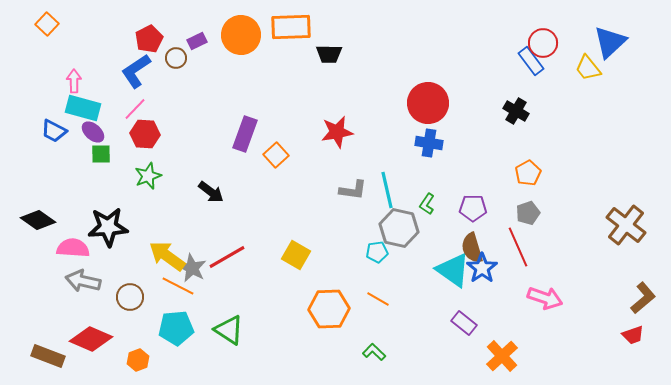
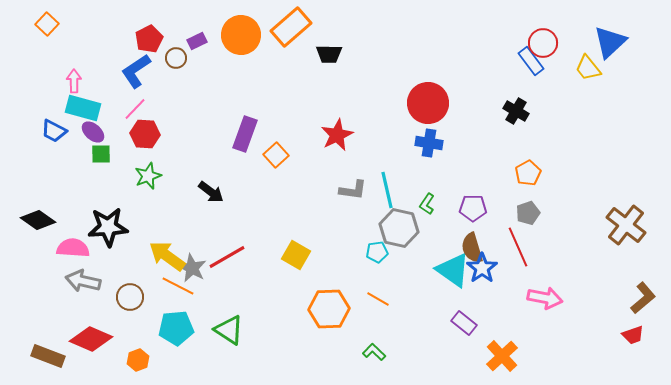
orange rectangle at (291, 27): rotated 39 degrees counterclockwise
red star at (337, 132): moved 3 px down; rotated 16 degrees counterclockwise
pink arrow at (545, 298): rotated 8 degrees counterclockwise
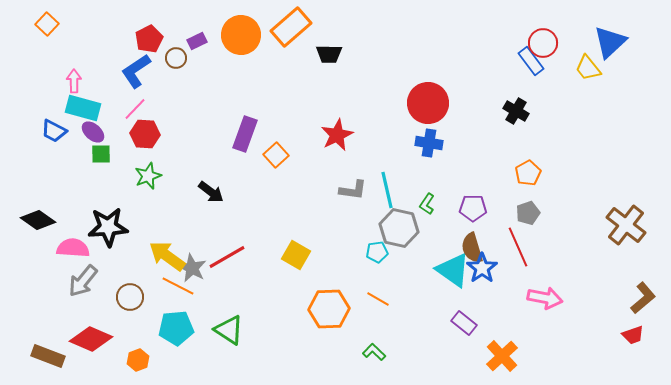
gray arrow at (83, 281): rotated 64 degrees counterclockwise
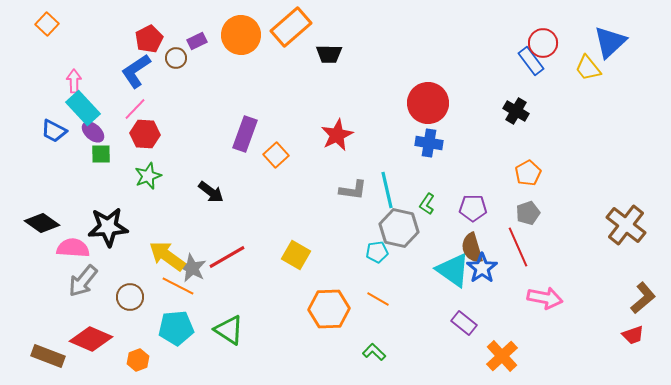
cyan rectangle at (83, 108): rotated 32 degrees clockwise
black diamond at (38, 220): moved 4 px right, 3 px down
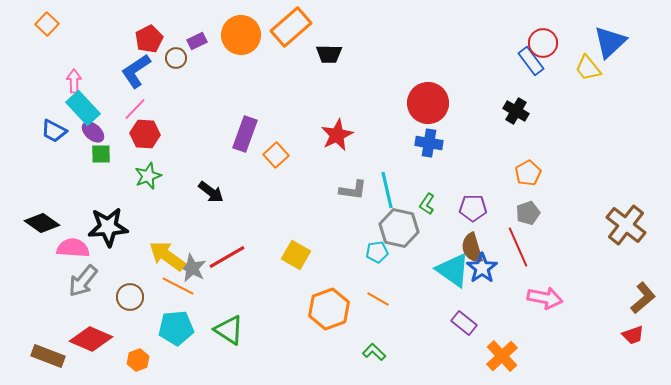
orange hexagon at (329, 309): rotated 18 degrees counterclockwise
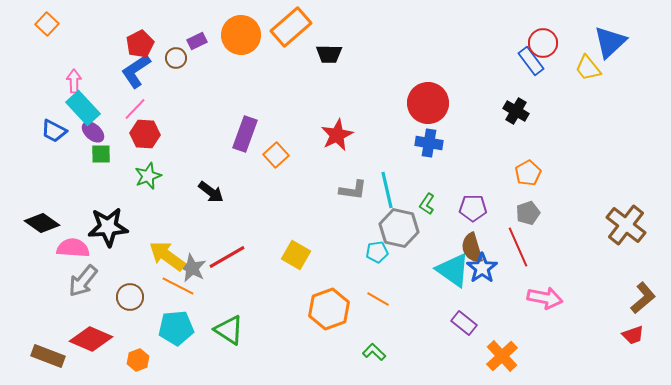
red pentagon at (149, 39): moved 9 px left, 5 px down
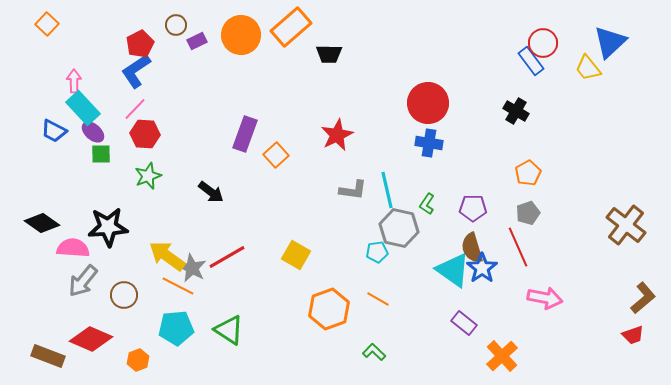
brown circle at (176, 58): moved 33 px up
brown circle at (130, 297): moved 6 px left, 2 px up
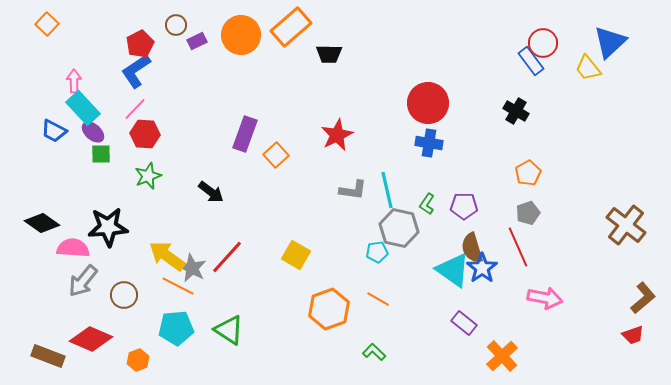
purple pentagon at (473, 208): moved 9 px left, 2 px up
red line at (227, 257): rotated 18 degrees counterclockwise
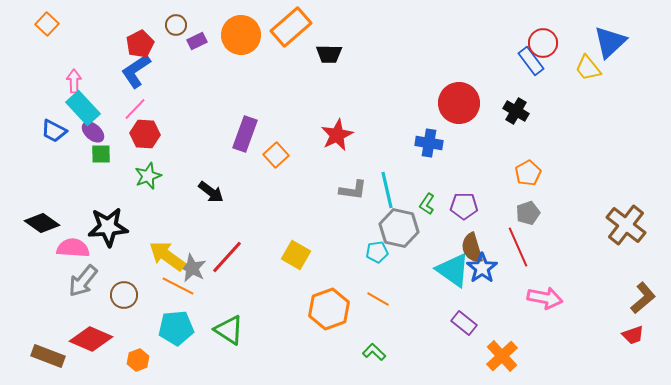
red circle at (428, 103): moved 31 px right
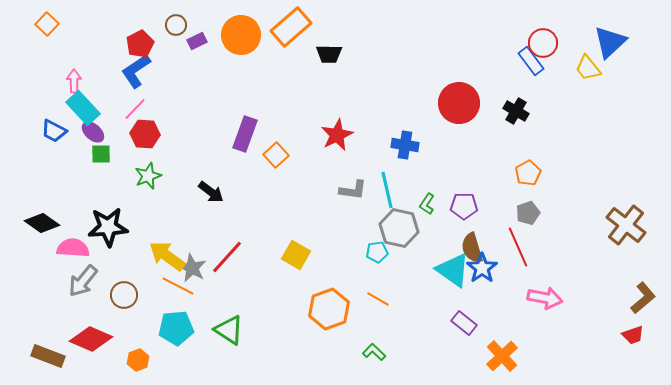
blue cross at (429, 143): moved 24 px left, 2 px down
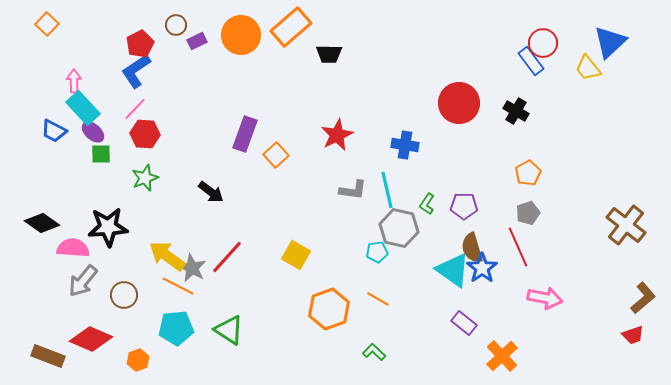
green star at (148, 176): moved 3 px left, 2 px down
